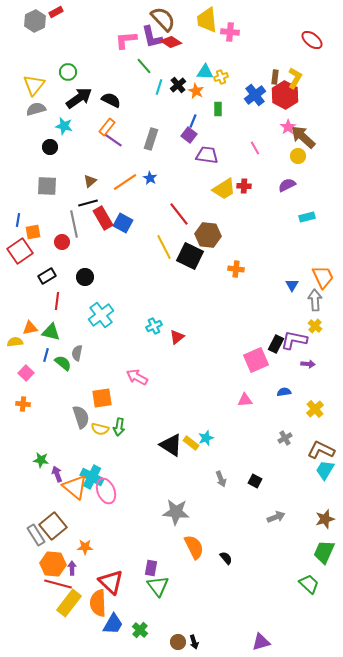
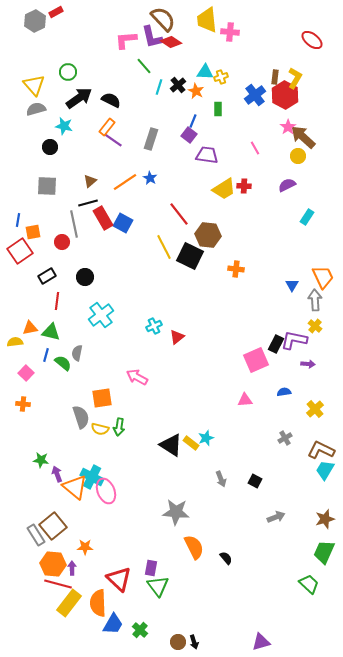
yellow triangle at (34, 85): rotated 20 degrees counterclockwise
cyan rectangle at (307, 217): rotated 42 degrees counterclockwise
red triangle at (111, 582): moved 8 px right, 3 px up
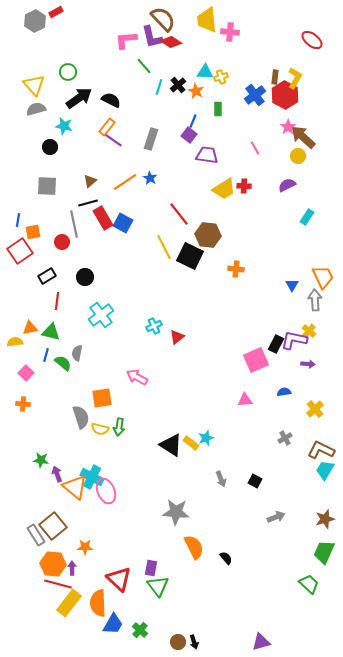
yellow cross at (315, 326): moved 6 px left, 5 px down
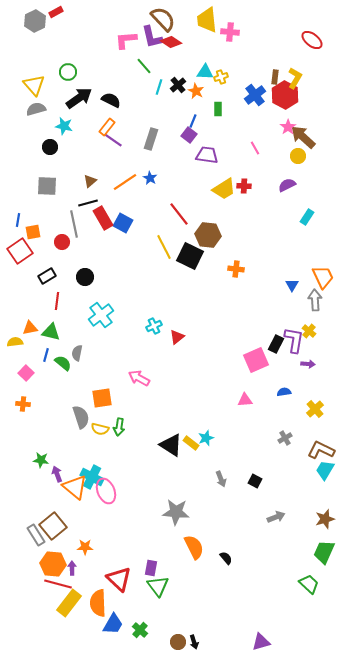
purple L-shape at (294, 340): rotated 88 degrees clockwise
pink arrow at (137, 377): moved 2 px right, 1 px down
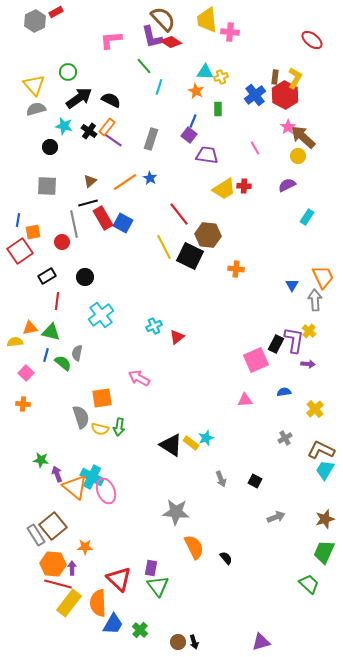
pink L-shape at (126, 40): moved 15 px left
black cross at (178, 85): moved 89 px left, 46 px down; rotated 14 degrees counterclockwise
